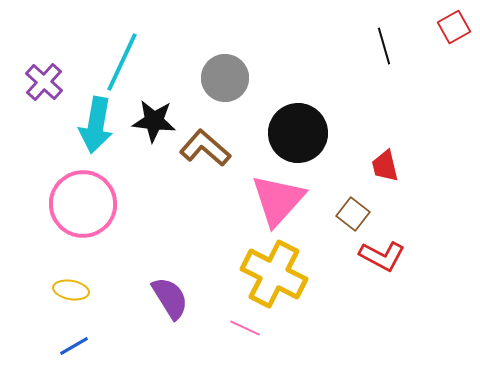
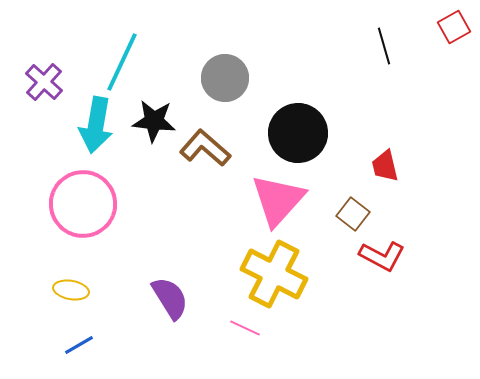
blue line: moved 5 px right, 1 px up
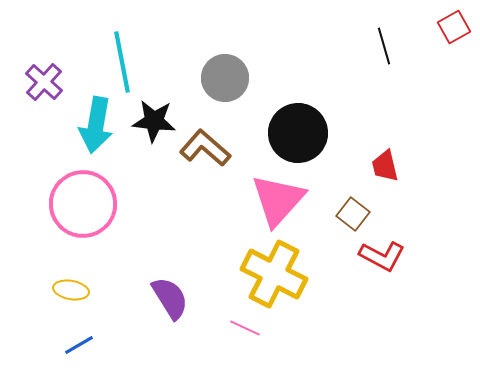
cyan line: rotated 36 degrees counterclockwise
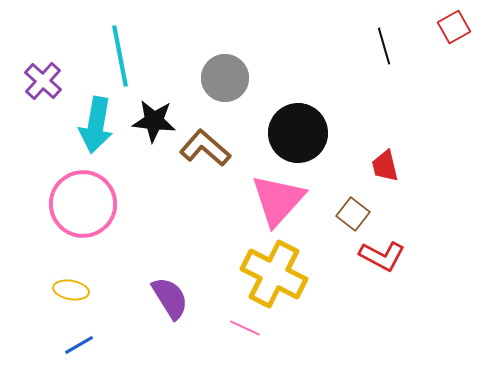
cyan line: moved 2 px left, 6 px up
purple cross: moved 1 px left, 1 px up
